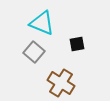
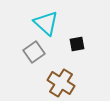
cyan triangle: moved 4 px right; rotated 20 degrees clockwise
gray square: rotated 15 degrees clockwise
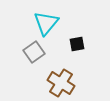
cyan triangle: rotated 28 degrees clockwise
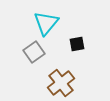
brown cross: rotated 20 degrees clockwise
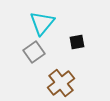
cyan triangle: moved 4 px left
black square: moved 2 px up
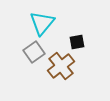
brown cross: moved 17 px up
